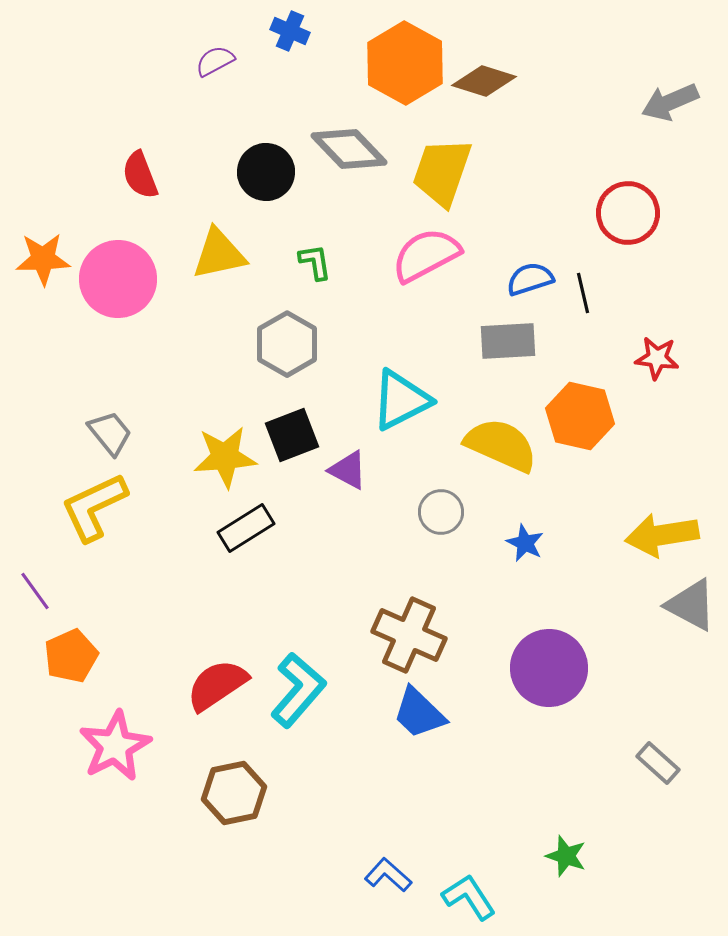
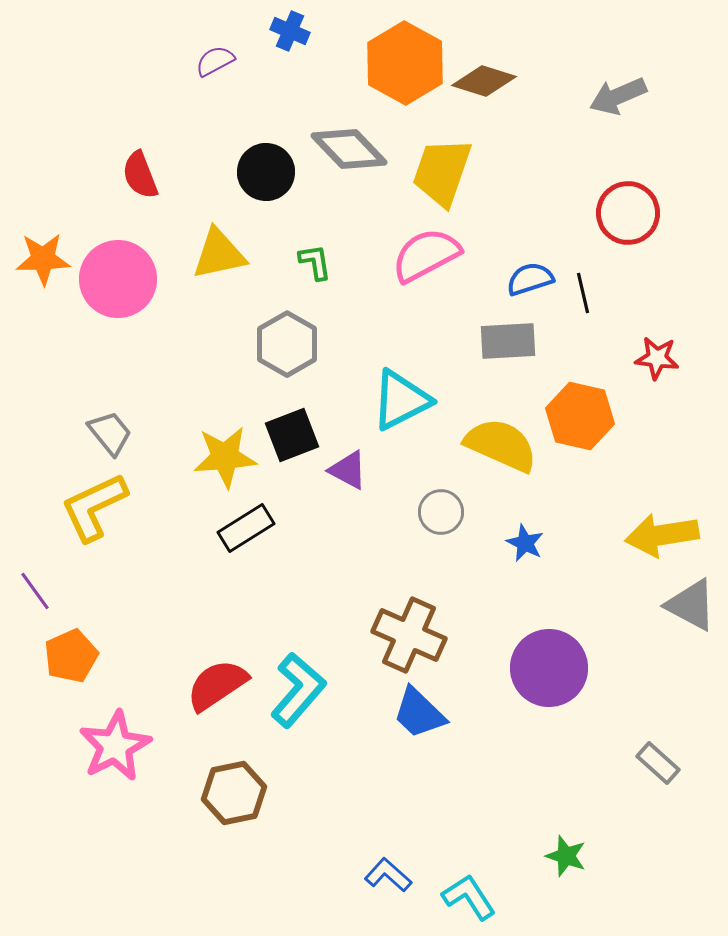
gray arrow at (670, 102): moved 52 px left, 6 px up
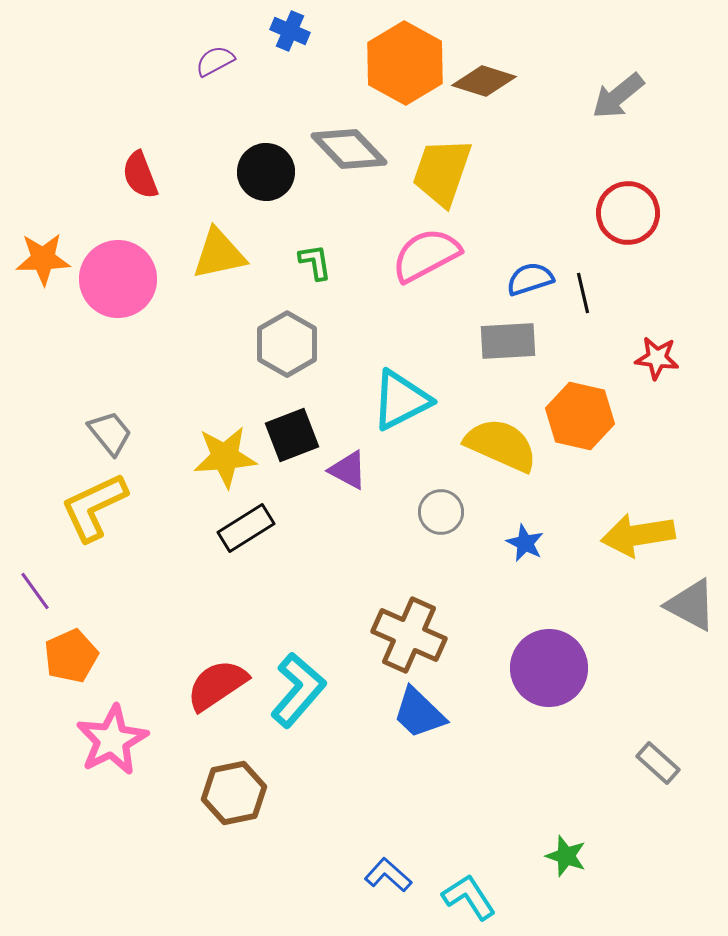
gray arrow at (618, 96): rotated 16 degrees counterclockwise
yellow arrow at (662, 535): moved 24 px left
pink star at (115, 746): moved 3 px left, 6 px up
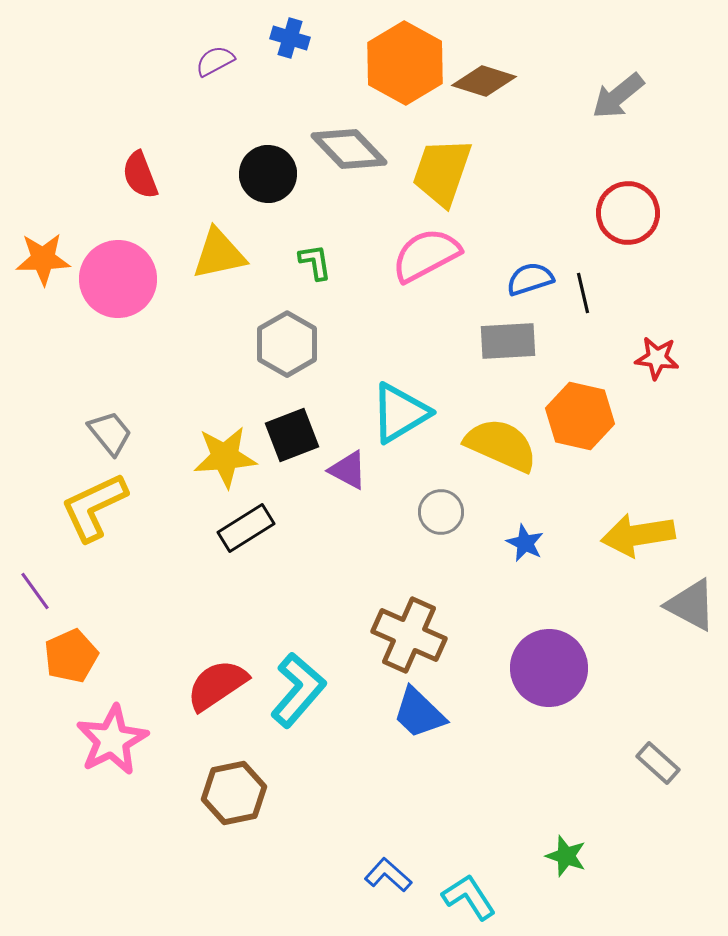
blue cross at (290, 31): moved 7 px down; rotated 6 degrees counterclockwise
black circle at (266, 172): moved 2 px right, 2 px down
cyan triangle at (401, 400): moved 1 px left, 13 px down; rotated 4 degrees counterclockwise
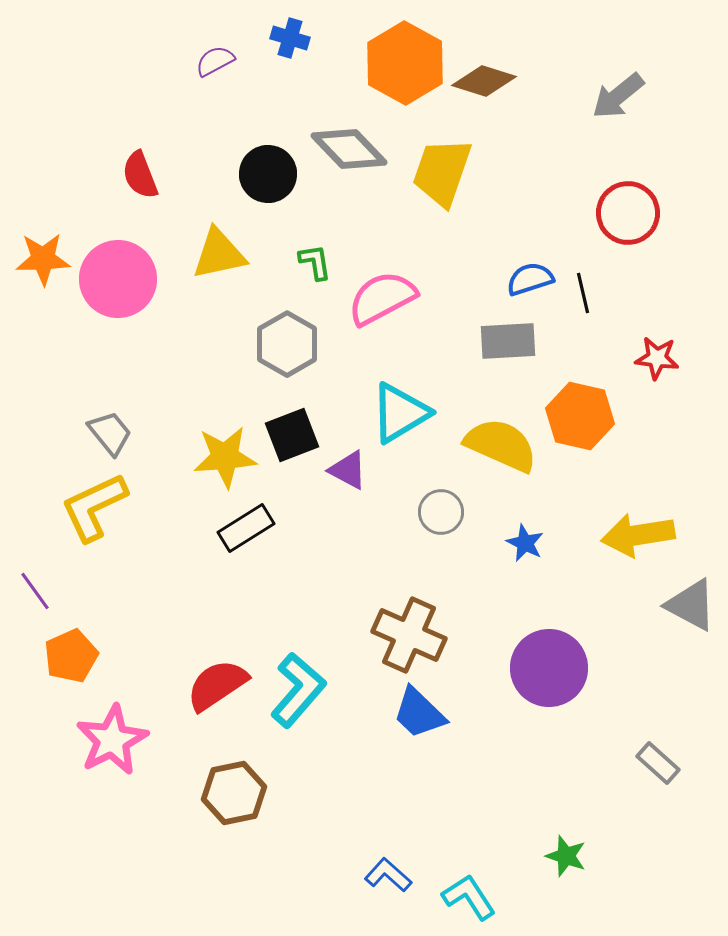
pink semicircle at (426, 255): moved 44 px left, 43 px down
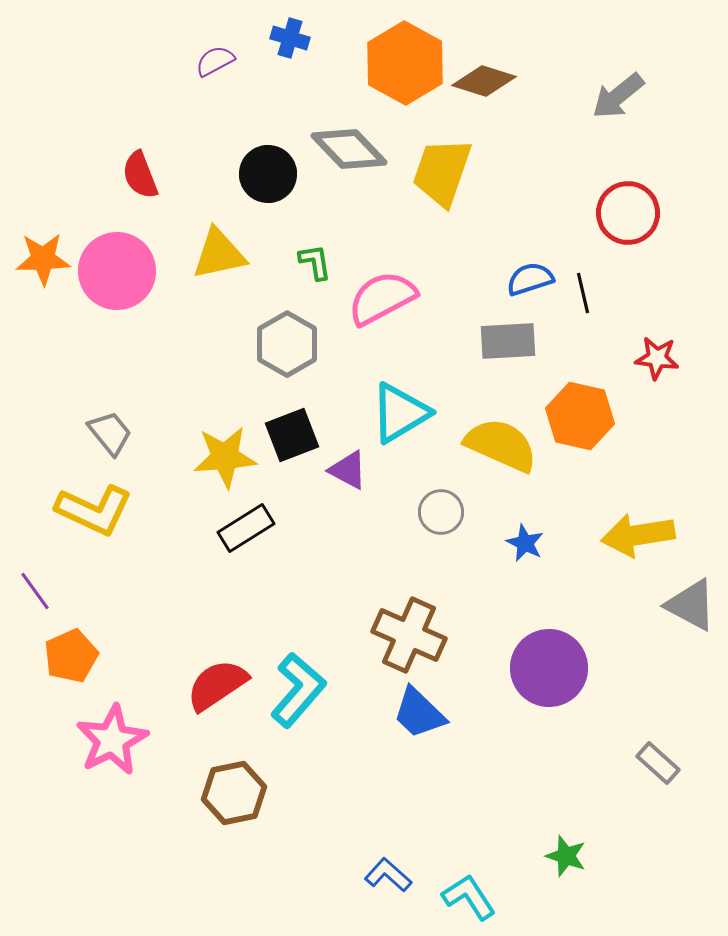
pink circle at (118, 279): moved 1 px left, 8 px up
yellow L-shape at (94, 507): moved 3 px down; rotated 130 degrees counterclockwise
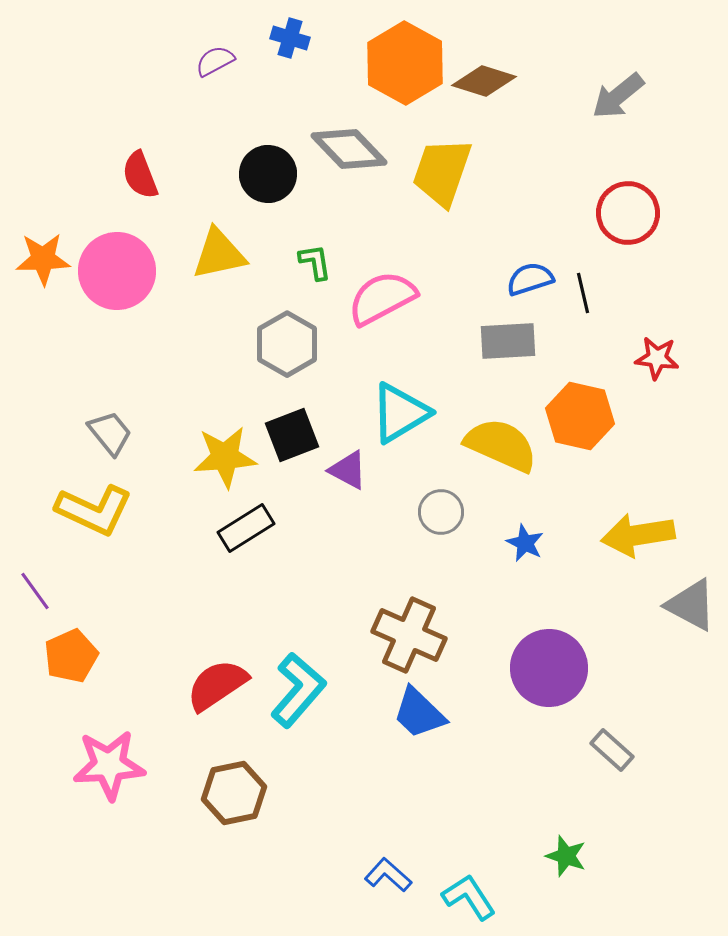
pink star at (112, 740): moved 3 px left, 25 px down; rotated 24 degrees clockwise
gray rectangle at (658, 763): moved 46 px left, 13 px up
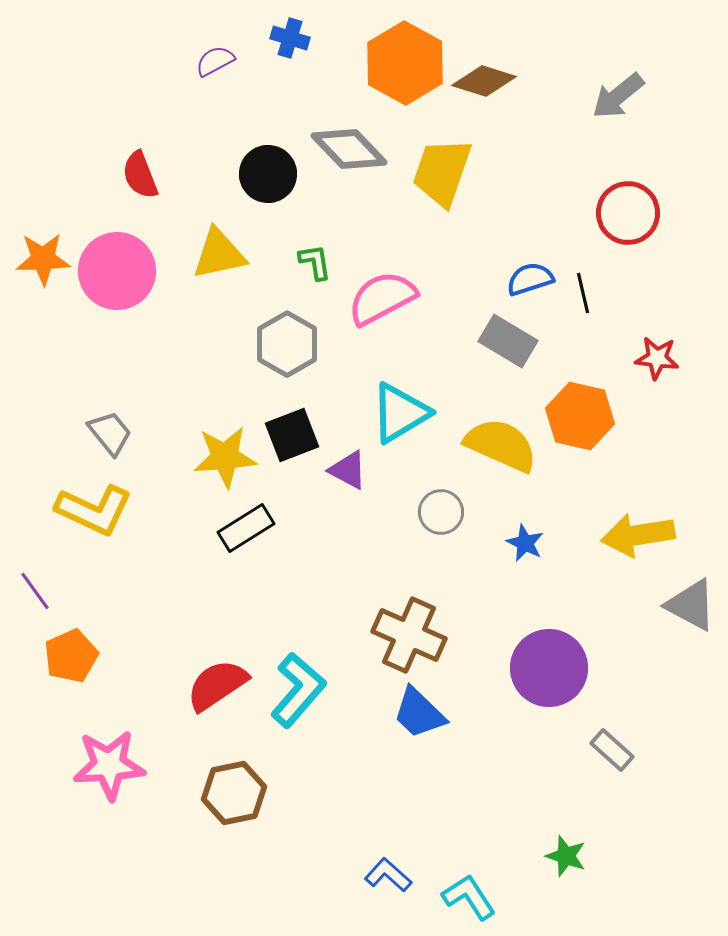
gray rectangle at (508, 341): rotated 34 degrees clockwise
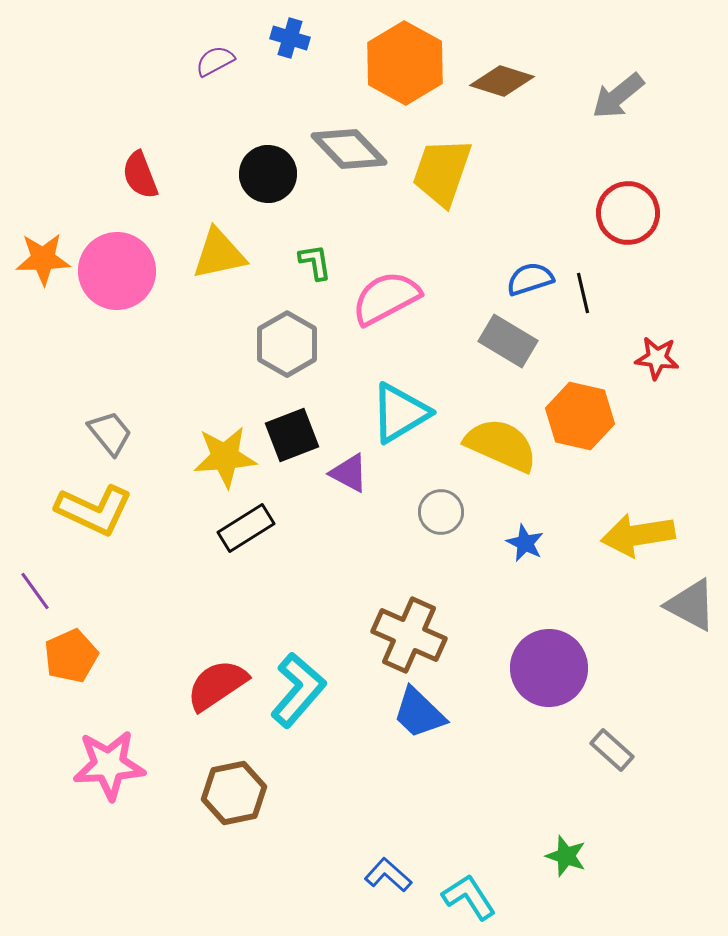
brown diamond at (484, 81): moved 18 px right
pink semicircle at (382, 298): moved 4 px right
purple triangle at (348, 470): moved 1 px right, 3 px down
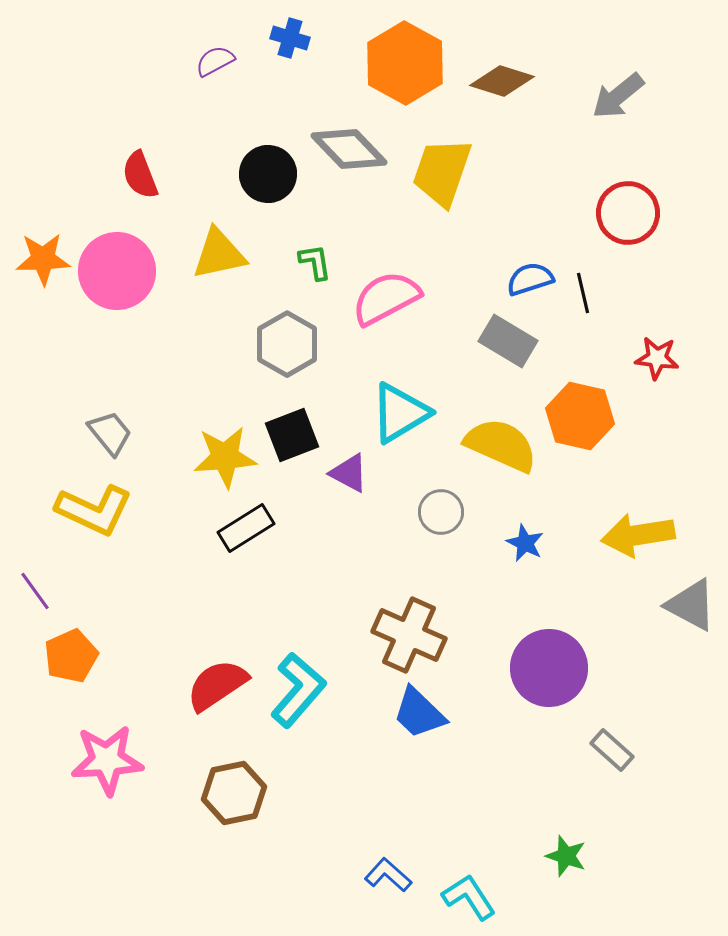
pink star at (109, 765): moved 2 px left, 5 px up
